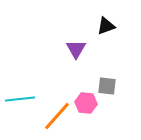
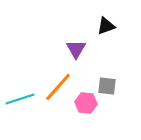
cyan line: rotated 12 degrees counterclockwise
orange line: moved 1 px right, 29 px up
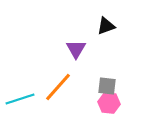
pink hexagon: moved 23 px right
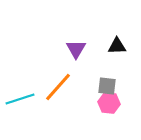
black triangle: moved 11 px right, 20 px down; rotated 18 degrees clockwise
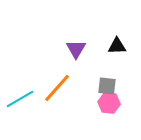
orange line: moved 1 px left, 1 px down
cyan line: rotated 12 degrees counterclockwise
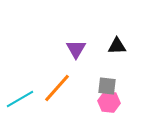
pink hexagon: moved 1 px up
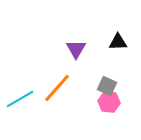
black triangle: moved 1 px right, 4 px up
gray square: rotated 18 degrees clockwise
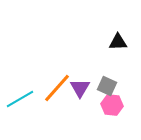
purple triangle: moved 4 px right, 39 px down
pink hexagon: moved 3 px right, 3 px down
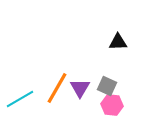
orange line: rotated 12 degrees counterclockwise
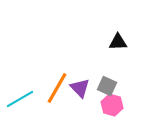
purple triangle: rotated 15 degrees counterclockwise
pink hexagon: rotated 10 degrees clockwise
